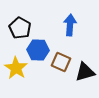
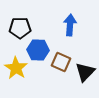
black pentagon: rotated 30 degrees counterclockwise
black triangle: rotated 30 degrees counterclockwise
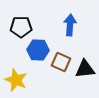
black pentagon: moved 1 px right, 1 px up
yellow star: moved 12 px down; rotated 10 degrees counterclockwise
black triangle: moved 3 px up; rotated 40 degrees clockwise
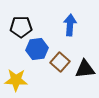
blue hexagon: moved 1 px left, 1 px up; rotated 10 degrees counterclockwise
brown square: moved 1 px left; rotated 18 degrees clockwise
yellow star: rotated 20 degrees counterclockwise
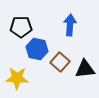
blue hexagon: rotated 20 degrees clockwise
yellow star: moved 1 px right, 2 px up
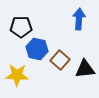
blue arrow: moved 9 px right, 6 px up
brown square: moved 2 px up
yellow star: moved 3 px up
